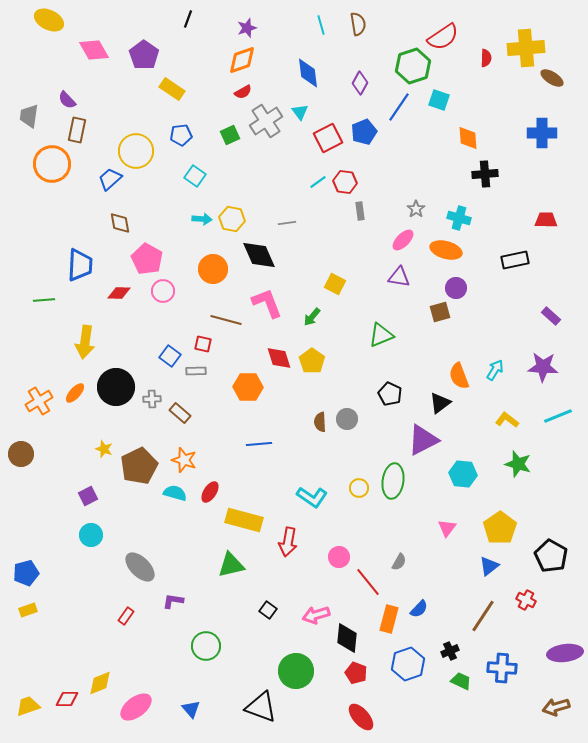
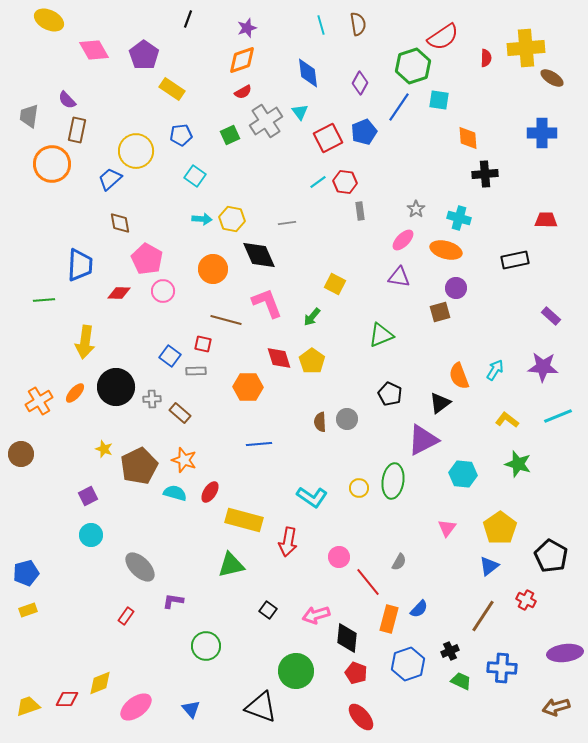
cyan square at (439, 100): rotated 10 degrees counterclockwise
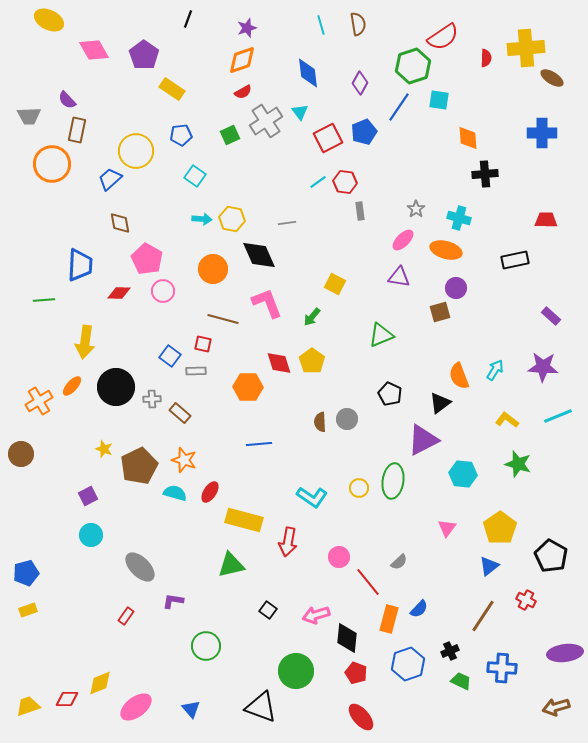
gray trapezoid at (29, 116): rotated 100 degrees counterclockwise
brown line at (226, 320): moved 3 px left, 1 px up
red diamond at (279, 358): moved 5 px down
orange ellipse at (75, 393): moved 3 px left, 7 px up
gray semicircle at (399, 562): rotated 18 degrees clockwise
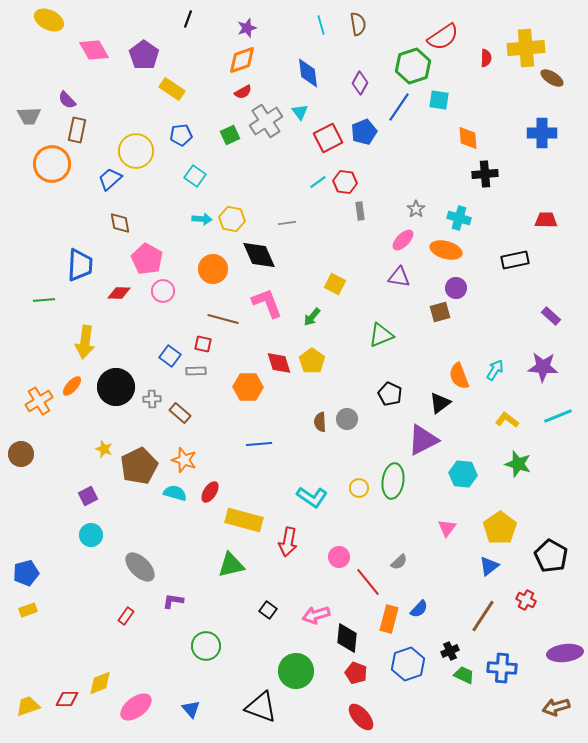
green trapezoid at (461, 681): moved 3 px right, 6 px up
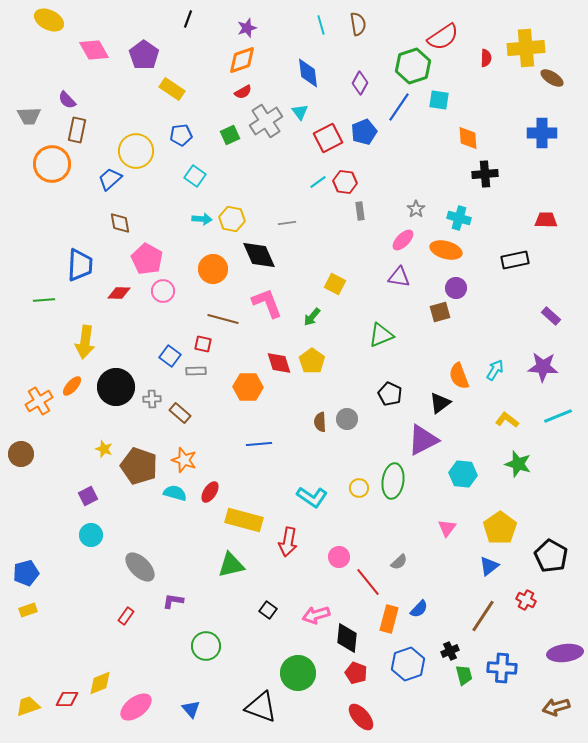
brown pentagon at (139, 466): rotated 27 degrees counterclockwise
green circle at (296, 671): moved 2 px right, 2 px down
green trapezoid at (464, 675): rotated 50 degrees clockwise
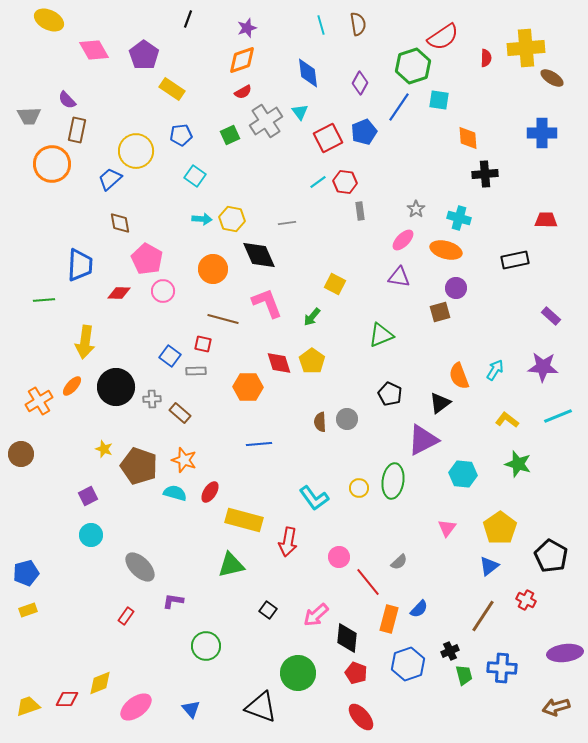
cyan L-shape at (312, 497): moved 2 px right, 1 px down; rotated 20 degrees clockwise
pink arrow at (316, 615): rotated 24 degrees counterclockwise
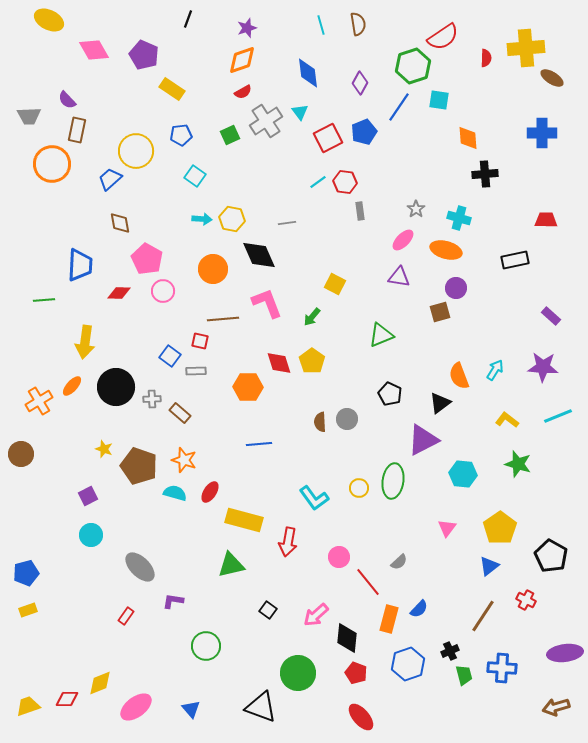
purple pentagon at (144, 55): rotated 12 degrees counterclockwise
brown line at (223, 319): rotated 20 degrees counterclockwise
red square at (203, 344): moved 3 px left, 3 px up
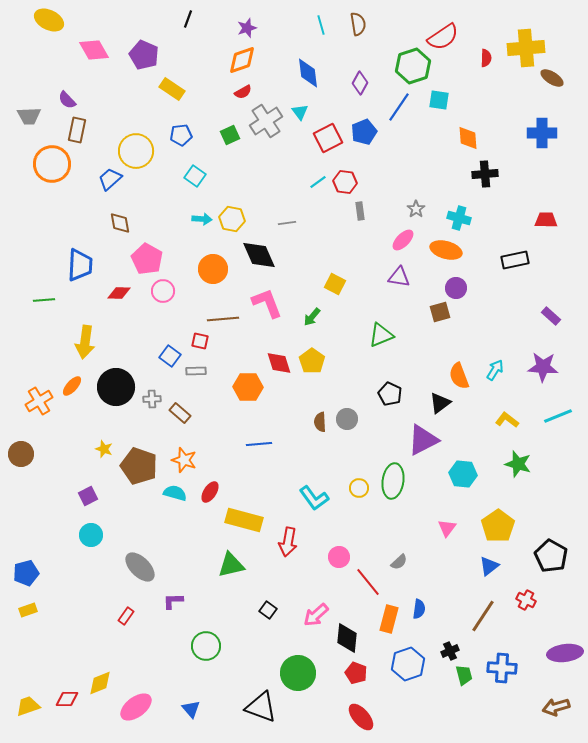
yellow pentagon at (500, 528): moved 2 px left, 2 px up
purple L-shape at (173, 601): rotated 10 degrees counterclockwise
blue semicircle at (419, 609): rotated 36 degrees counterclockwise
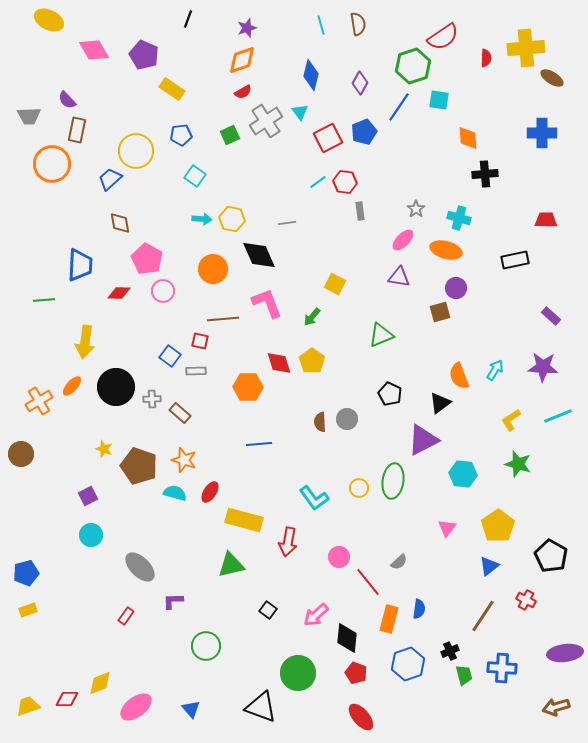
blue diamond at (308, 73): moved 3 px right, 2 px down; rotated 20 degrees clockwise
yellow L-shape at (507, 420): moved 4 px right; rotated 70 degrees counterclockwise
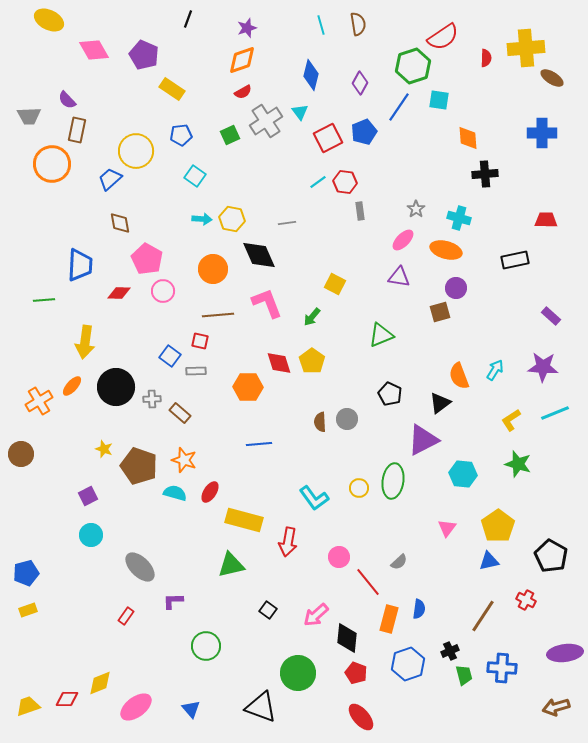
brown line at (223, 319): moved 5 px left, 4 px up
cyan line at (558, 416): moved 3 px left, 3 px up
blue triangle at (489, 566): moved 5 px up; rotated 25 degrees clockwise
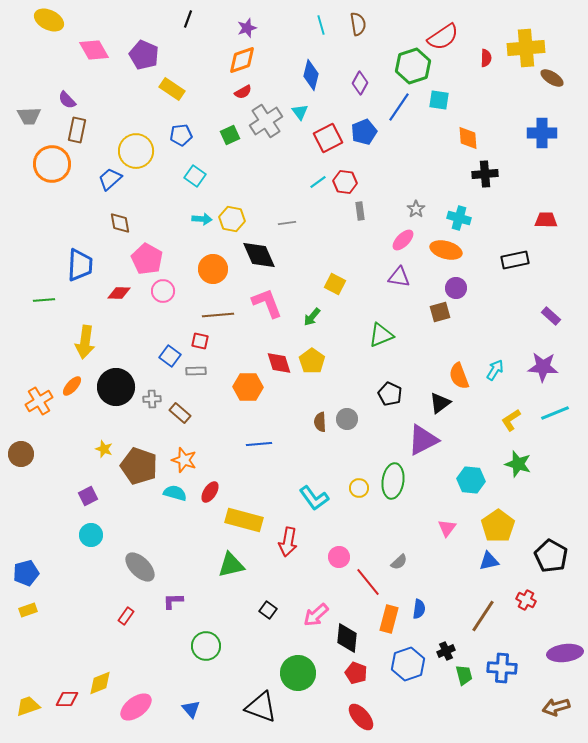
cyan hexagon at (463, 474): moved 8 px right, 6 px down
black cross at (450, 651): moved 4 px left
